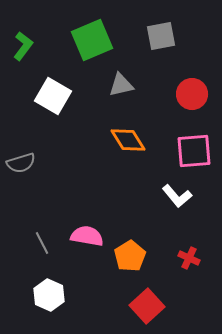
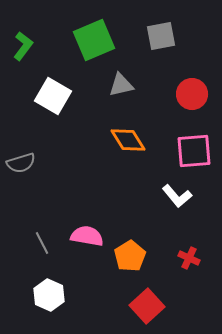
green square: moved 2 px right
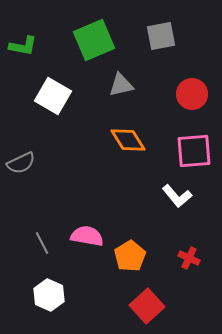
green L-shape: rotated 64 degrees clockwise
gray semicircle: rotated 8 degrees counterclockwise
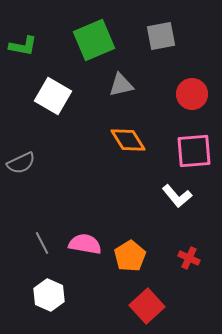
pink semicircle: moved 2 px left, 8 px down
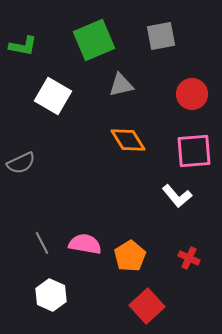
white hexagon: moved 2 px right
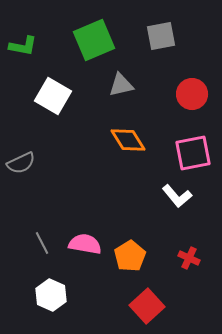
pink square: moved 1 px left, 2 px down; rotated 6 degrees counterclockwise
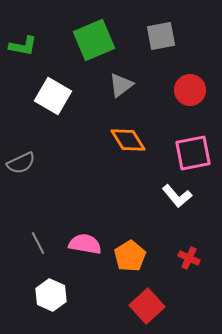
gray triangle: rotated 24 degrees counterclockwise
red circle: moved 2 px left, 4 px up
gray line: moved 4 px left
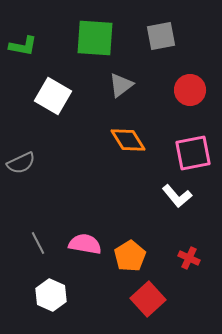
green square: moved 1 px right, 2 px up; rotated 27 degrees clockwise
red square: moved 1 px right, 7 px up
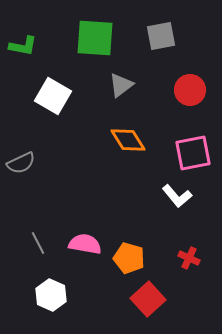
orange pentagon: moved 1 px left, 2 px down; rotated 24 degrees counterclockwise
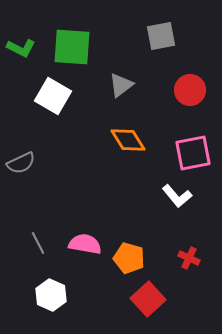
green square: moved 23 px left, 9 px down
green L-shape: moved 2 px left, 2 px down; rotated 16 degrees clockwise
